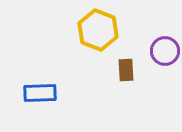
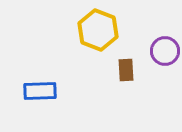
blue rectangle: moved 2 px up
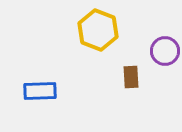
brown rectangle: moved 5 px right, 7 px down
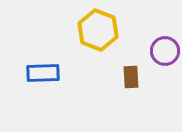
blue rectangle: moved 3 px right, 18 px up
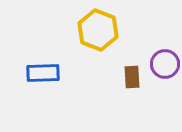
purple circle: moved 13 px down
brown rectangle: moved 1 px right
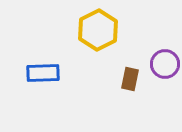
yellow hexagon: rotated 12 degrees clockwise
brown rectangle: moved 2 px left, 2 px down; rotated 15 degrees clockwise
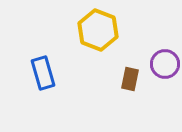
yellow hexagon: rotated 12 degrees counterclockwise
blue rectangle: rotated 76 degrees clockwise
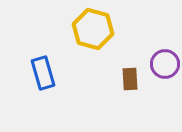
yellow hexagon: moved 5 px left, 1 px up; rotated 6 degrees counterclockwise
brown rectangle: rotated 15 degrees counterclockwise
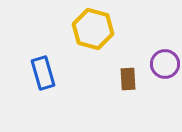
brown rectangle: moved 2 px left
